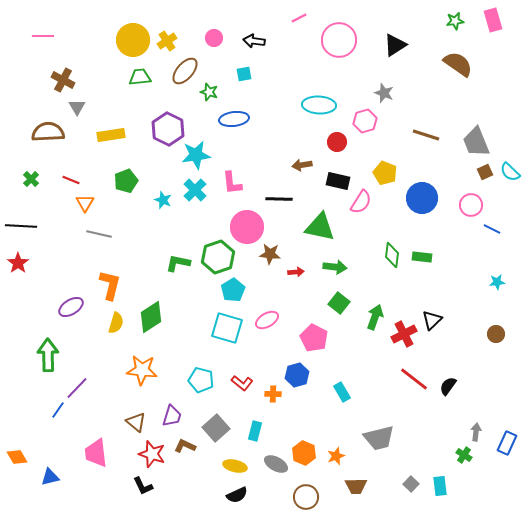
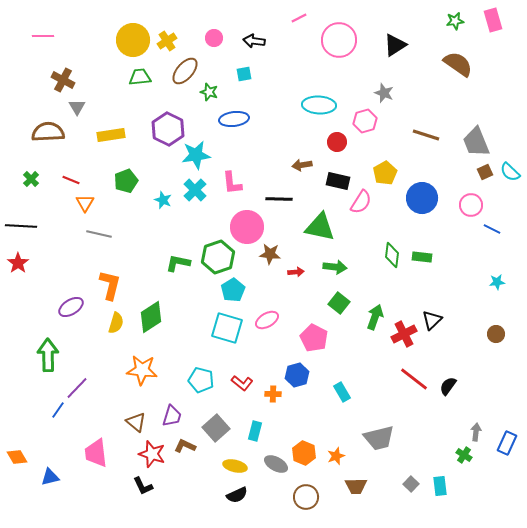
yellow pentagon at (385, 173): rotated 20 degrees clockwise
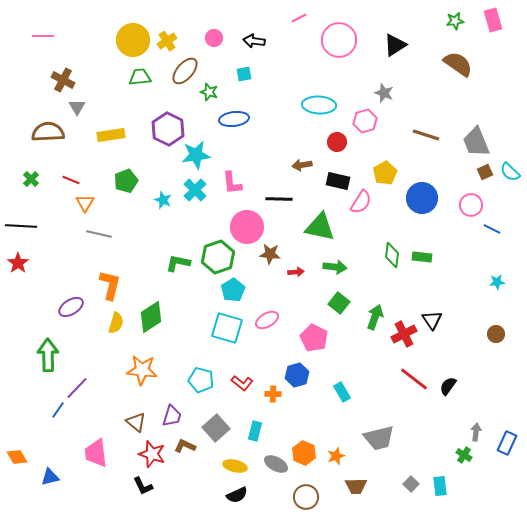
black triangle at (432, 320): rotated 20 degrees counterclockwise
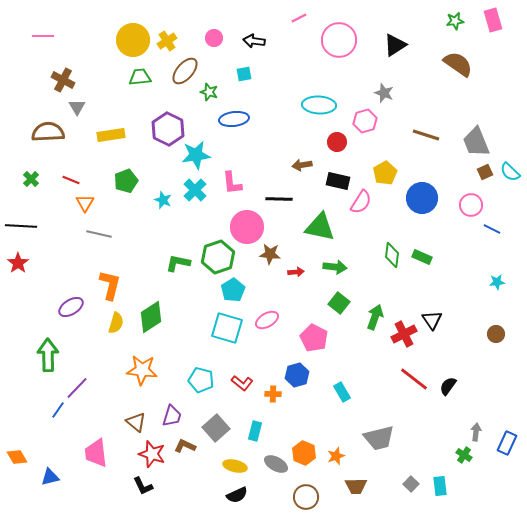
green rectangle at (422, 257): rotated 18 degrees clockwise
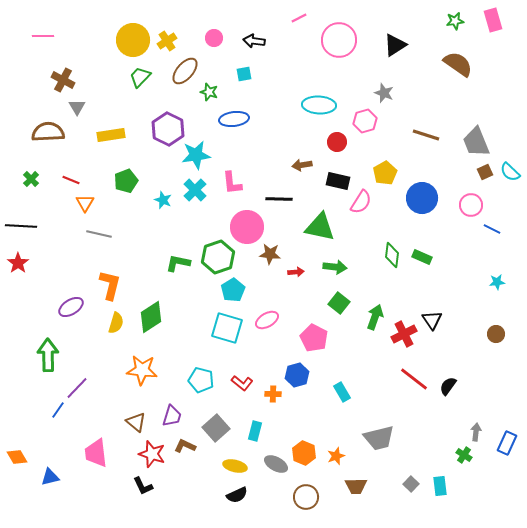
green trapezoid at (140, 77): rotated 40 degrees counterclockwise
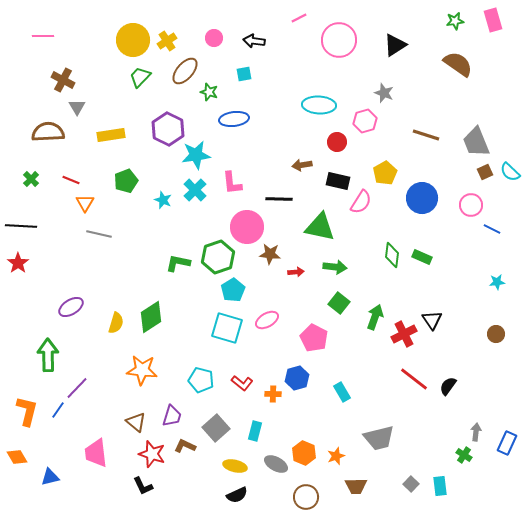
orange L-shape at (110, 285): moved 83 px left, 126 px down
blue hexagon at (297, 375): moved 3 px down
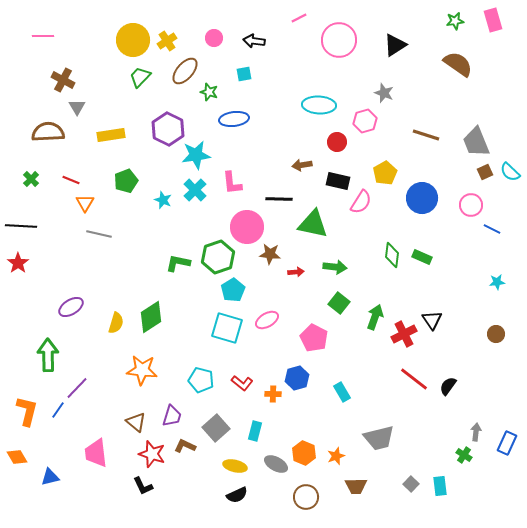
green triangle at (320, 227): moved 7 px left, 3 px up
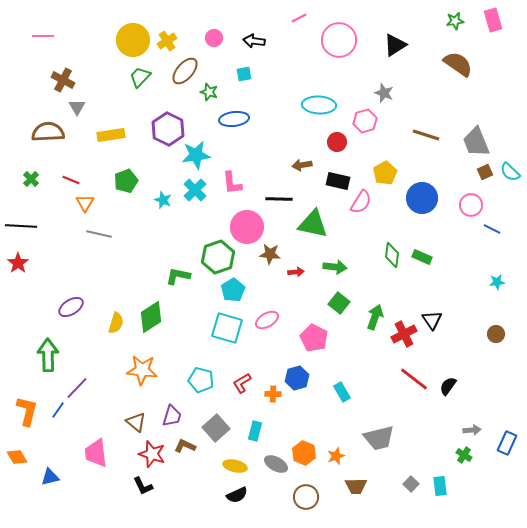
green L-shape at (178, 263): moved 13 px down
red L-shape at (242, 383): rotated 110 degrees clockwise
gray arrow at (476, 432): moved 4 px left, 2 px up; rotated 78 degrees clockwise
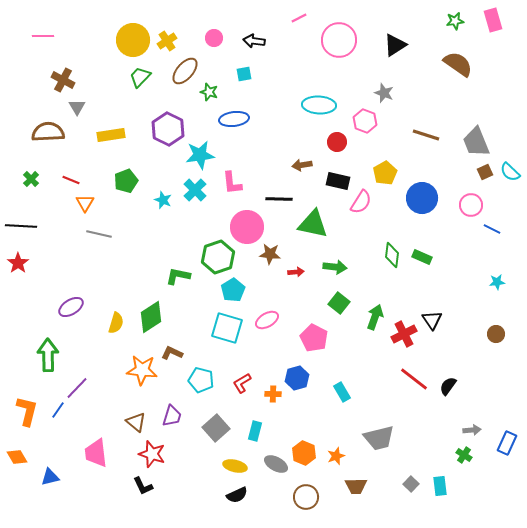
pink hexagon at (365, 121): rotated 25 degrees counterclockwise
cyan star at (196, 155): moved 4 px right
brown L-shape at (185, 446): moved 13 px left, 93 px up
